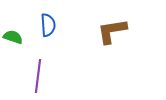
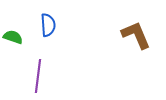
brown L-shape: moved 24 px right, 4 px down; rotated 76 degrees clockwise
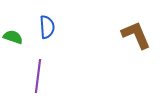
blue semicircle: moved 1 px left, 2 px down
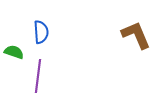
blue semicircle: moved 6 px left, 5 px down
green semicircle: moved 1 px right, 15 px down
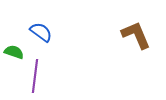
blue semicircle: rotated 50 degrees counterclockwise
purple line: moved 3 px left
